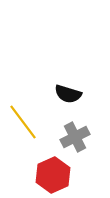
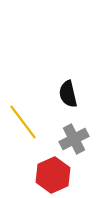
black semicircle: rotated 60 degrees clockwise
gray cross: moved 1 px left, 2 px down
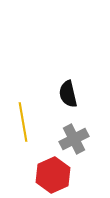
yellow line: rotated 27 degrees clockwise
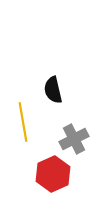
black semicircle: moved 15 px left, 4 px up
red hexagon: moved 1 px up
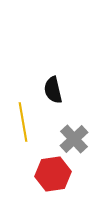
gray cross: rotated 16 degrees counterclockwise
red hexagon: rotated 16 degrees clockwise
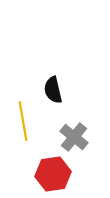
yellow line: moved 1 px up
gray cross: moved 2 px up; rotated 8 degrees counterclockwise
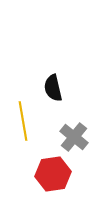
black semicircle: moved 2 px up
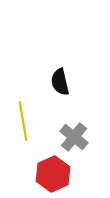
black semicircle: moved 7 px right, 6 px up
red hexagon: rotated 16 degrees counterclockwise
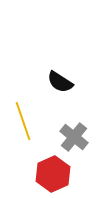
black semicircle: rotated 44 degrees counterclockwise
yellow line: rotated 9 degrees counterclockwise
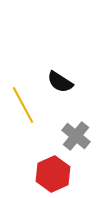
yellow line: moved 16 px up; rotated 9 degrees counterclockwise
gray cross: moved 2 px right, 1 px up
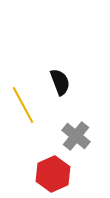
black semicircle: rotated 144 degrees counterclockwise
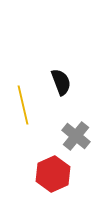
black semicircle: moved 1 px right
yellow line: rotated 15 degrees clockwise
